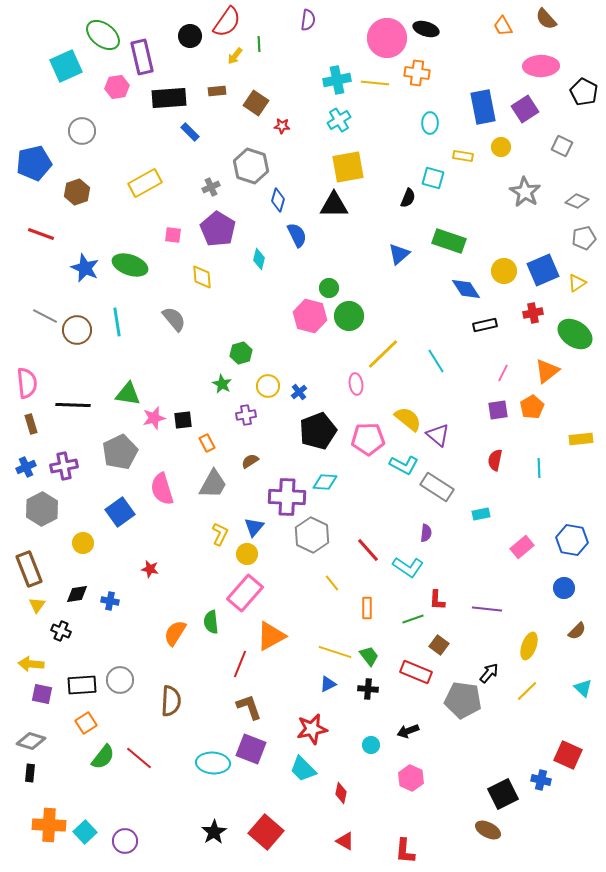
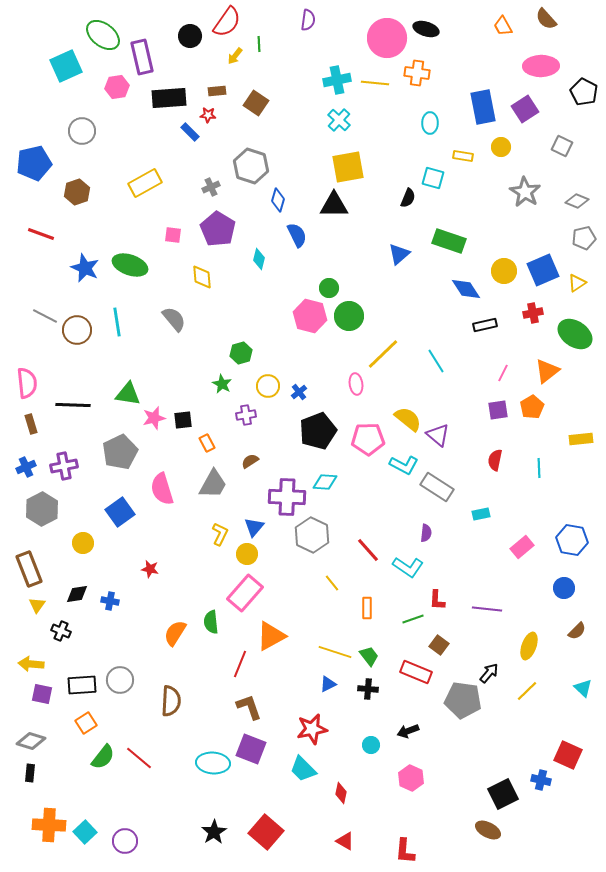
cyan cross at (339, 120): rotated 15 degrees counterclockwise
red star at (282, 126): moved 74 px left, 11 px up
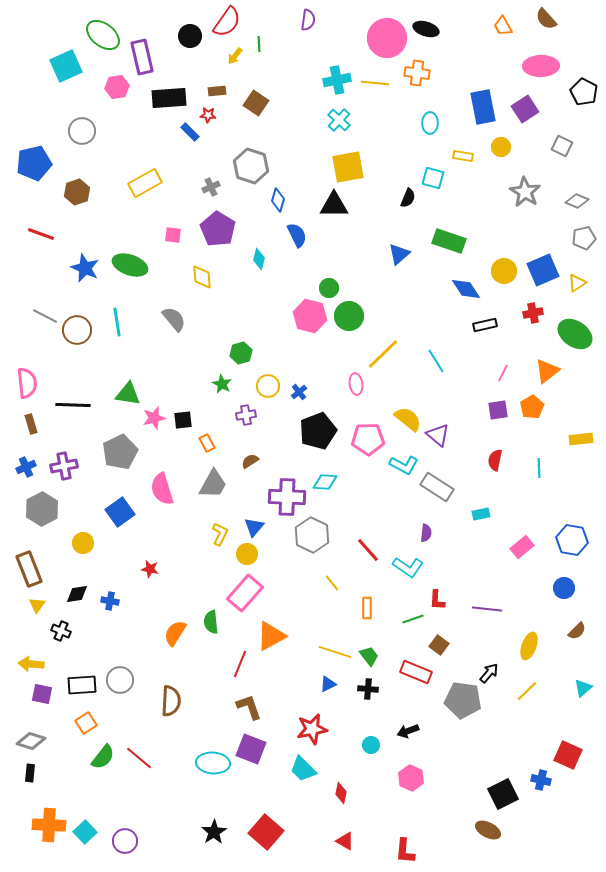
cyan triangle at (583, 688): rotated 36 degrees clockwise
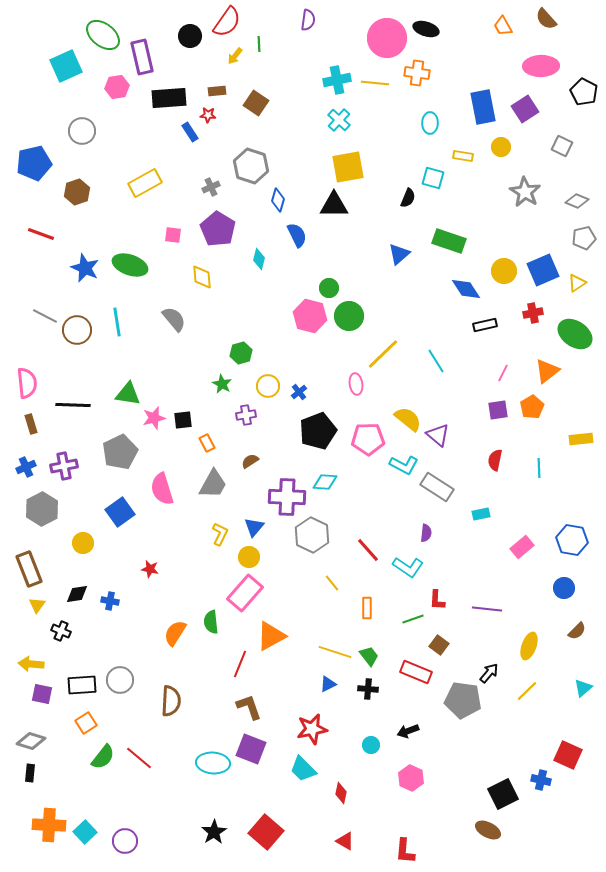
blue rectangle at (190, 132): rotated 12 degrees clockwise
yellow circle at (247, 554): moved 2 px right, 3 px down
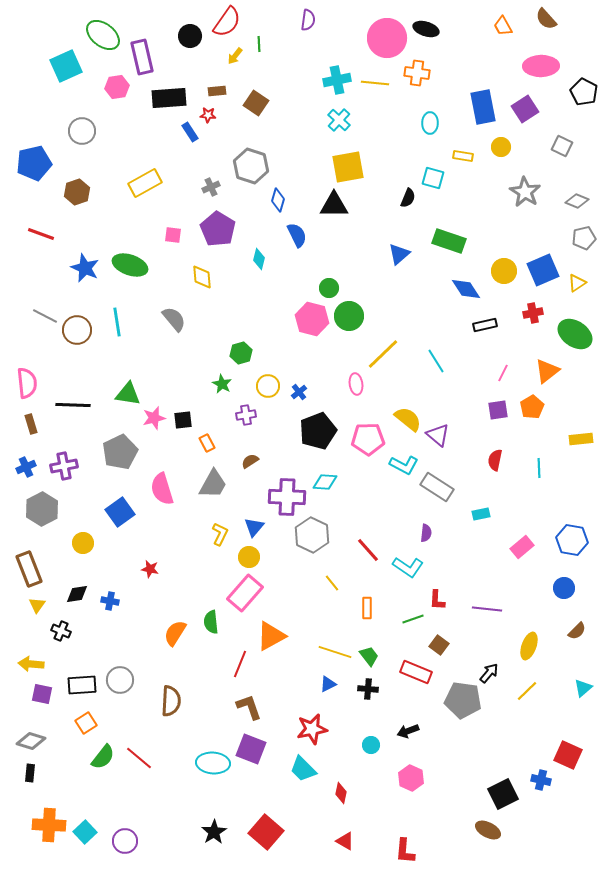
pink hexagon at (310, 316): moved 2 px right, 3 px down
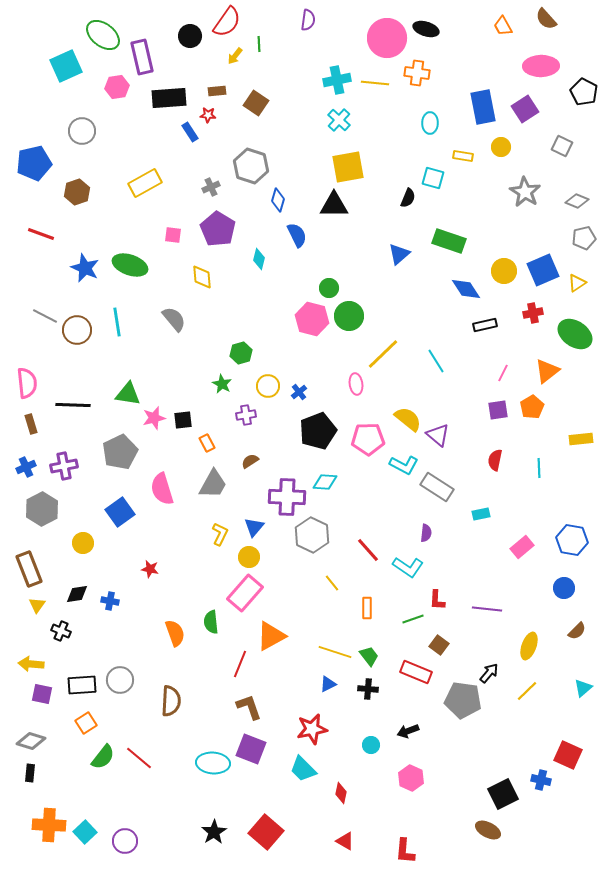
orange semicircle at (175, 633): rotated 128 degrees clockwise
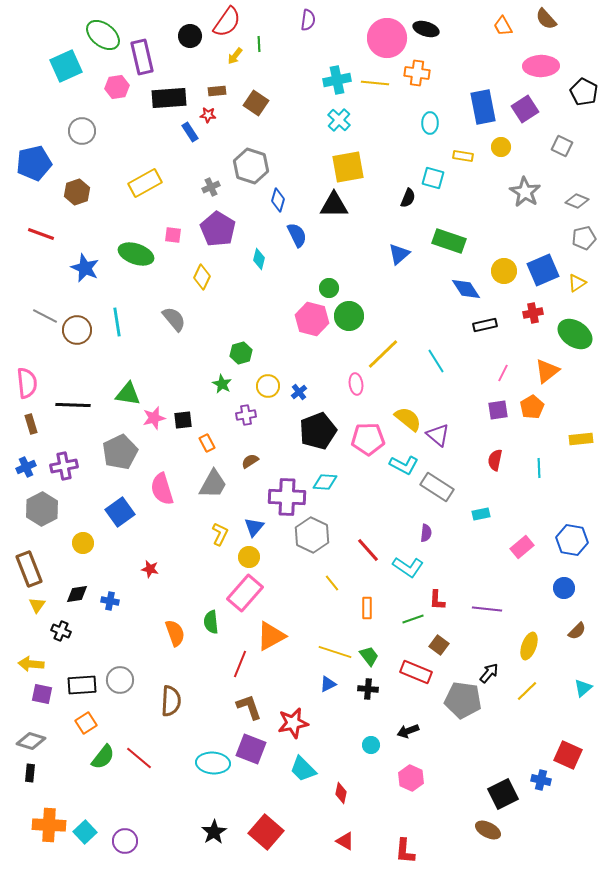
green ellipse at (130, 265): moved 6 px right, 11 px up
yellow diamond at (202, 277): rotated 30 degrees clockwise
red star at (312, 729): moved 19 px left, 6 px up
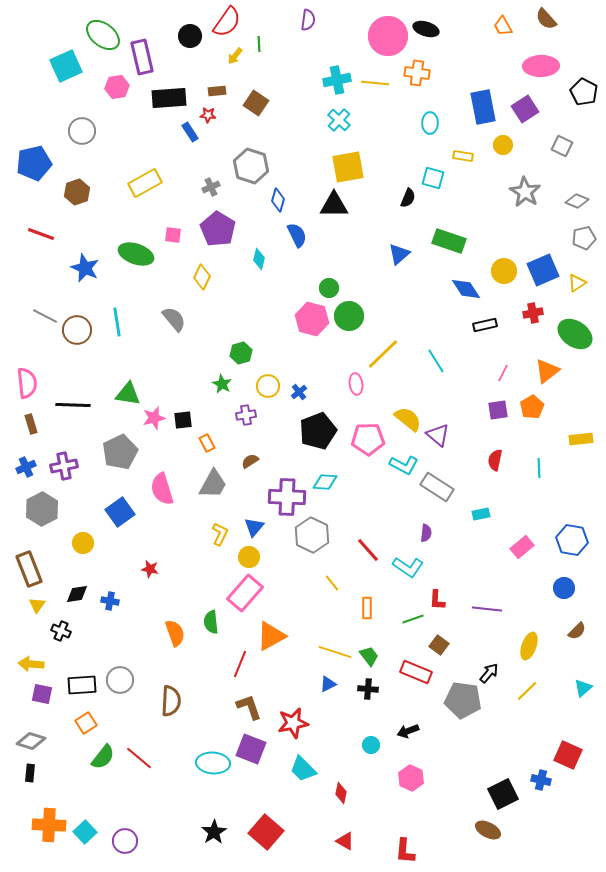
pink circle at (387, 38): moved 1 px right, 2 px up
yellow circle at (501, 147): moved 2 px right, 2 px up
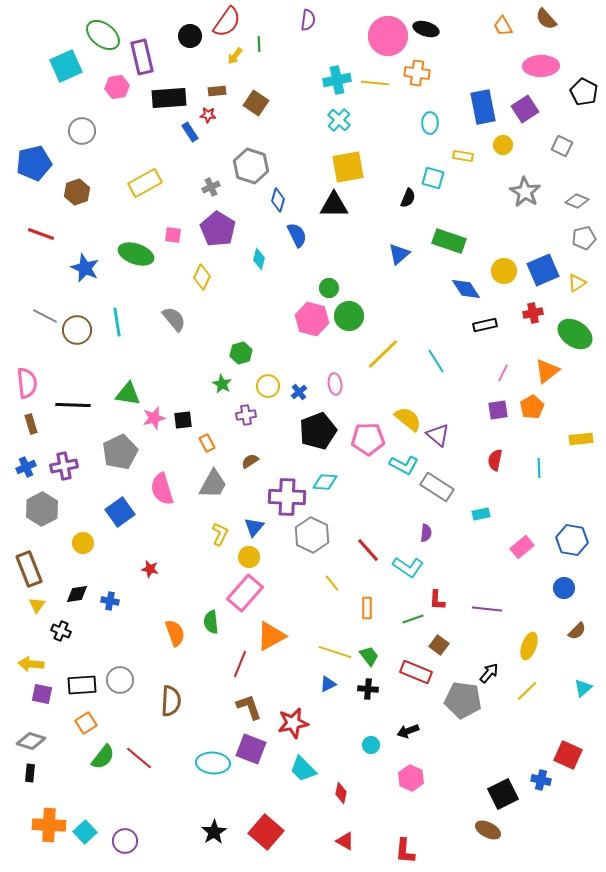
pink ellipse at (356, 384): moved 21 px left
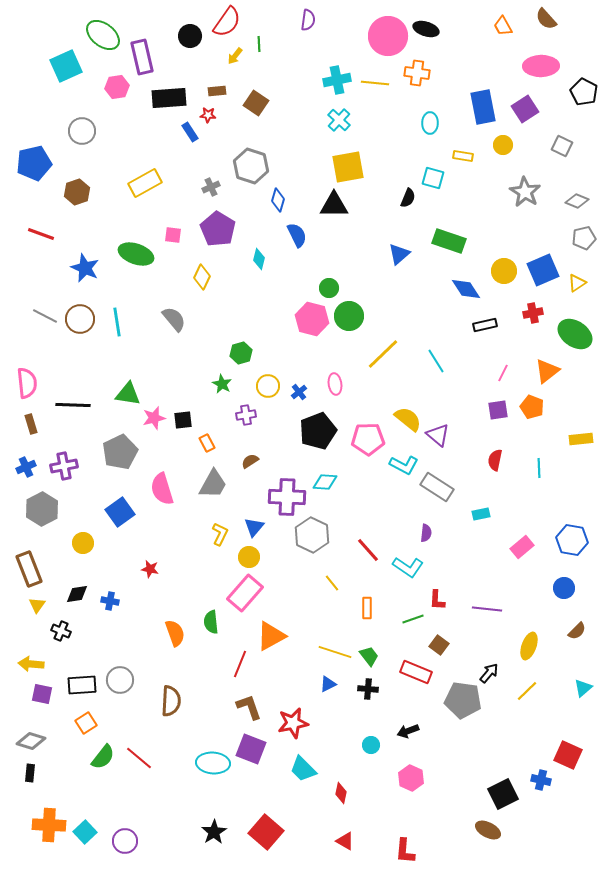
brown circle at (77, 330): moved 3 px right, 11 px up
orange pentagon at (532, 407): rotated 20 degrees counterclockwise
